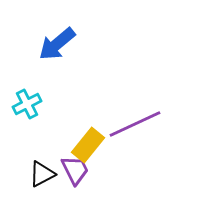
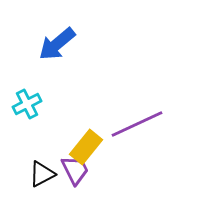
purple line: moved 2 px right
yellow rectangle: moved 2 px left, 2 px down
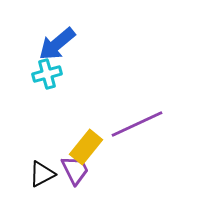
cyan cross: moved 20 px right, 30 px up; rotated 12 degrees clockwise
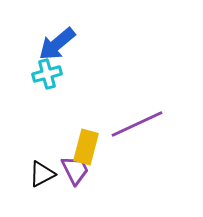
yellow rectangle: rotated 24 degrees counterclockwise
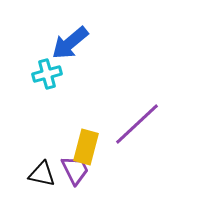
blue arrow: moved 13 px right, 1 px up
purple line: rotated 18 degrees counterclockwise
black triangle: rotated 40 degrees clockwise
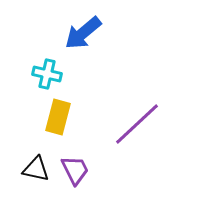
blue arrow: moved 13 px right, 10 px up
cyan cross: rotated 28 degrees clockwise
yellow rectangle: moved 28 px left, 30 px up
black triangle: moved 6 px left, 5 px up
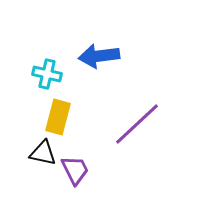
blue arrow: moved 16 px right, 23 px down; rotated 33 degrees clockwise
black triangle: moved 7 px right, 16 px up
